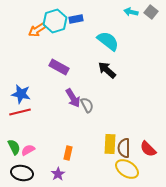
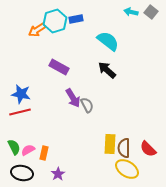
orange rectangle: moved 24 px left
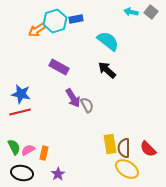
yellow rectangle: rotated 12 degrees counterclockwise
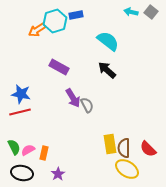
blue rectangle: moved 4 px up
